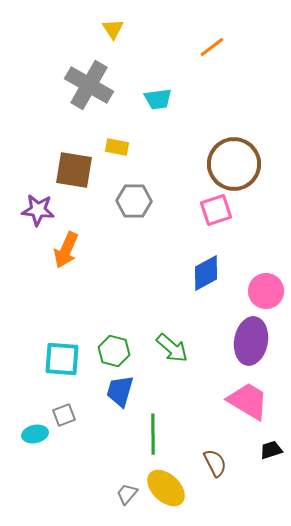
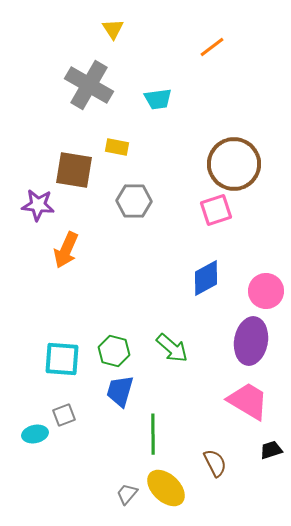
purple star: moved 5 px up
blue diamond: moved 5 px down
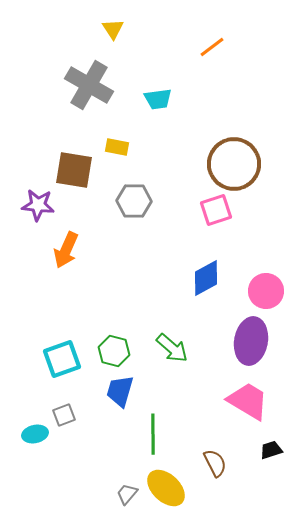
cyan square: rotated 24 degrees counterclockwise
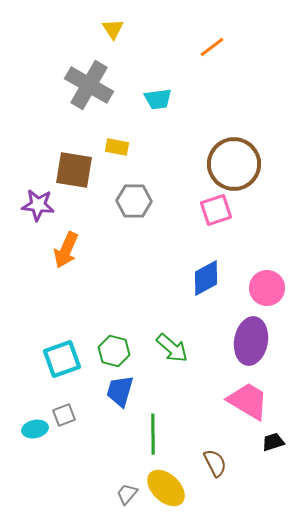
pink circle: moved 1 px right, 3 px up
cyan ellipse: moved 5 px up
black trapezoid: moved 2 px right, 8 px up
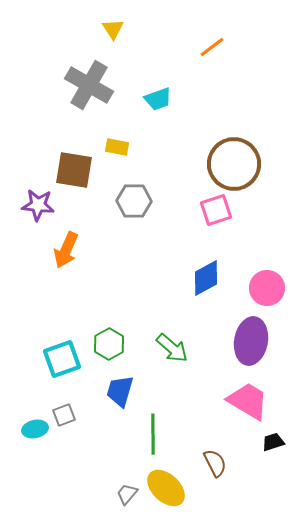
cyan trapezoid: rotated 12 degrees counterclockwise
green hexagon: moved 5 px left, 7 px up; rotated 16 degrees clockwise
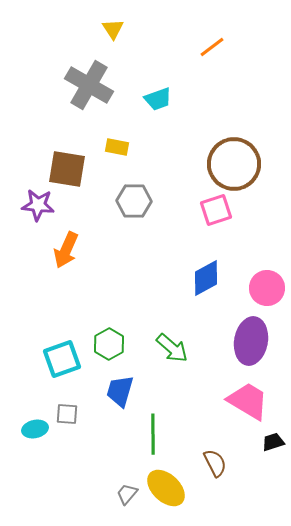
brown square: moved 7 px left, 1 px up
gray square: moved 3 px right, 1 px up; rotated 25 degrees clockwise
